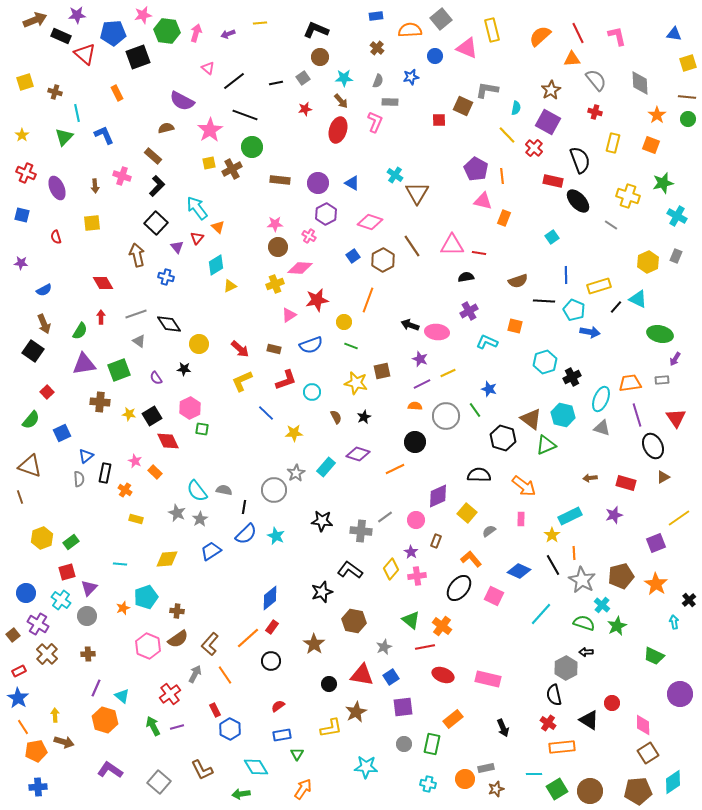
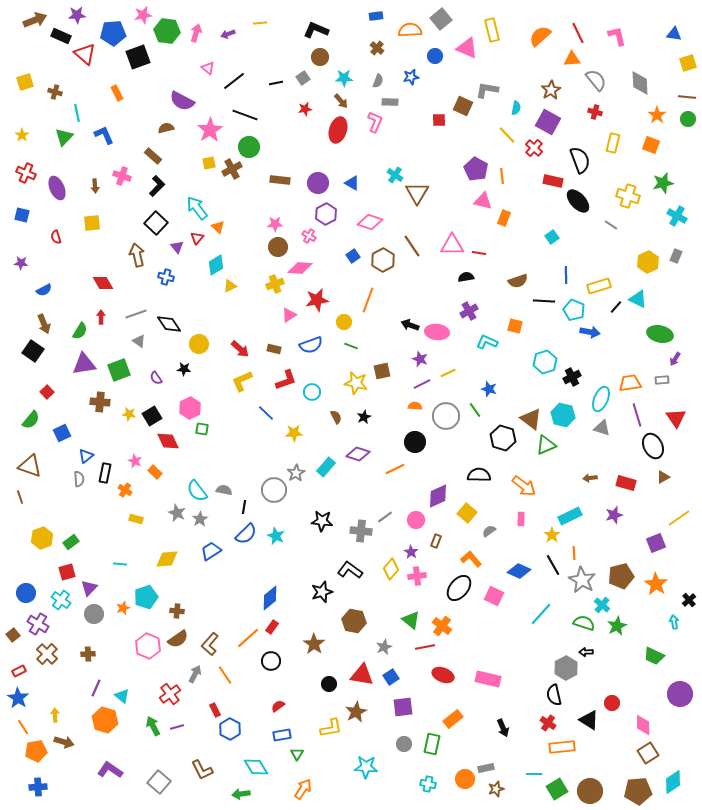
green circle at (252, 147): moved 3 px left
gray circle at (87, 616): moved 7 px right, 2 px up
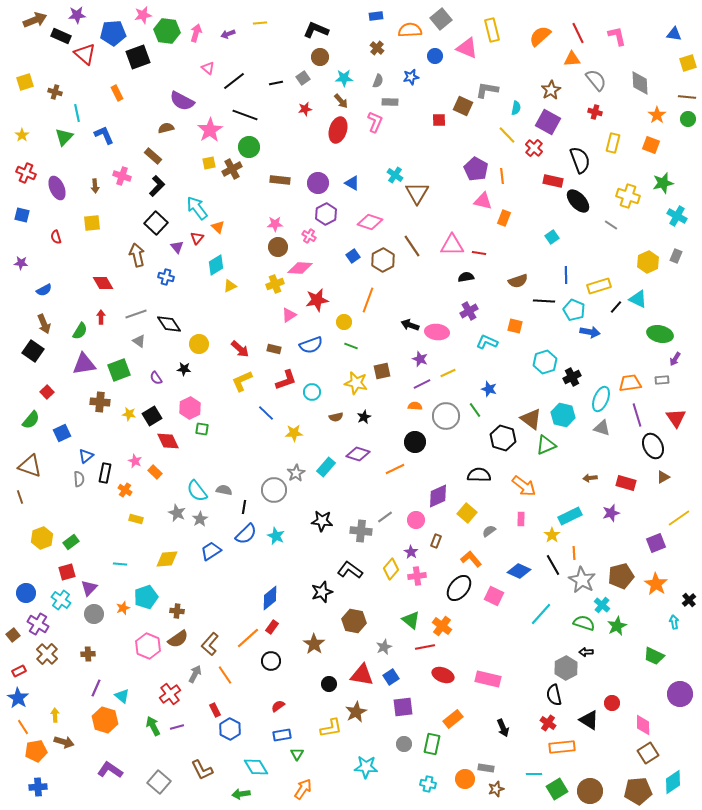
brown semicircle at (336, 417): rotated 104 degrees clockwise
purple star at (614, 515): moved 3 px left, 2 px up
gray rectangle at (486, 768): rotated 21 degrees clockwise
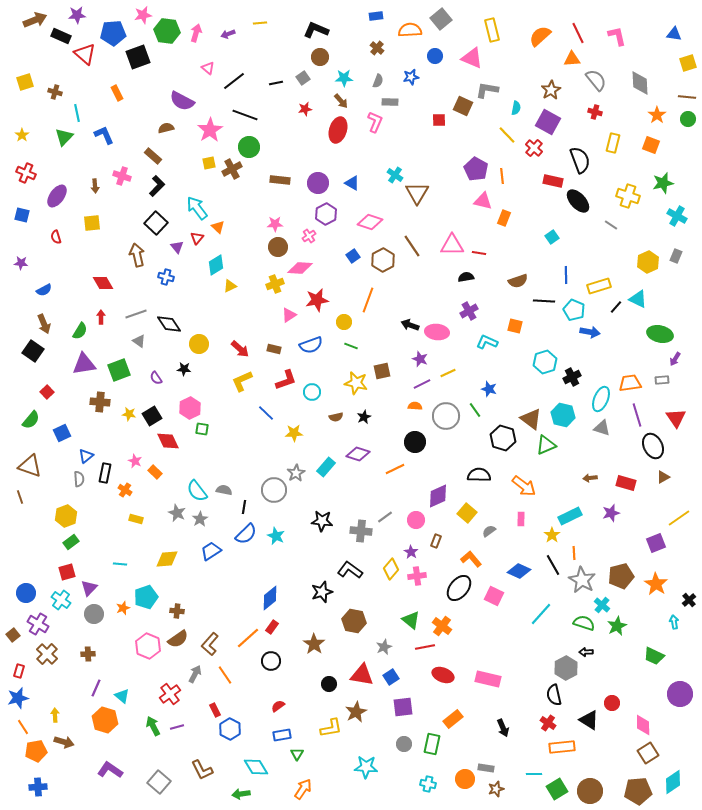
pink triangle at (467, 48): moved 5 px right, 10 px down
purple ellipse at (57, 188): moved 8 px down; rotated 60 degrees clockwise
pink cross at (309, 236): rotated 24 degrees clockwise
yellow hexagon at (42, 538): moved 24 px right, 22 px up
red rectangle at (19, 671): rotated 48 degrees counterclockwise
blue star at (18, 698): rotated 25 degrees clockwise
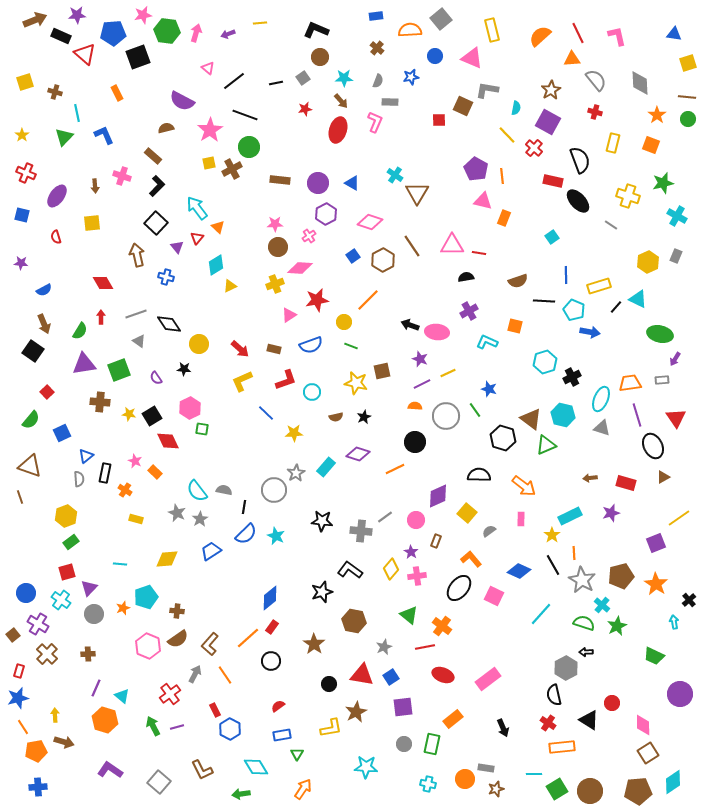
orange line at (368, 300): rotated 25 degrees clockwise
green triangle at (411, 620): moved 2 px left, 5 px up
pink rectangle at (488, 679): rotated 50 degrees counterclockwise
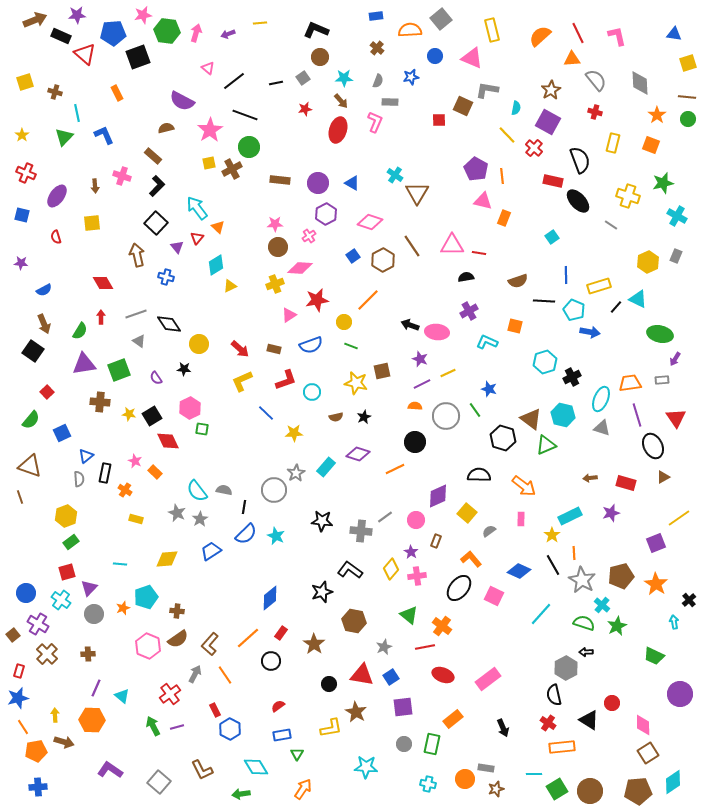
red rectangle at (272, 627): moved 9 px right, 6 px down
brown star at (356, 712): rotated 15 degrees counterclockwise
orange hexagon at (105, 720): moved 13 px left; rotated 15 degrees counterclockwise
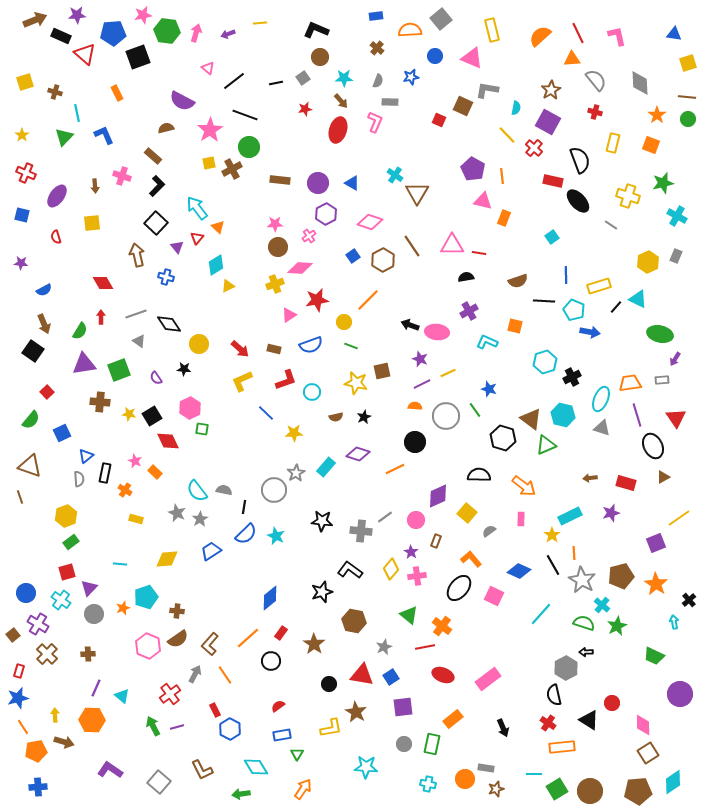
red square at (439, 120): rotated 24 degrees clockwise
purple pentagon at (476, 169): moved 3 px left
yellow triangle at (230, 286): moved 2 px left
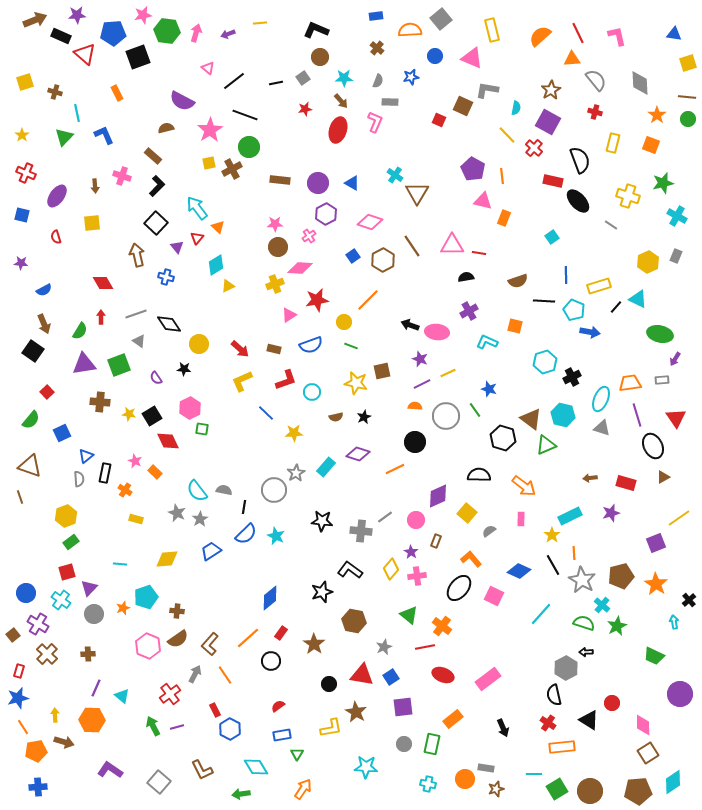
green square at (119, 370): moved 5 px up
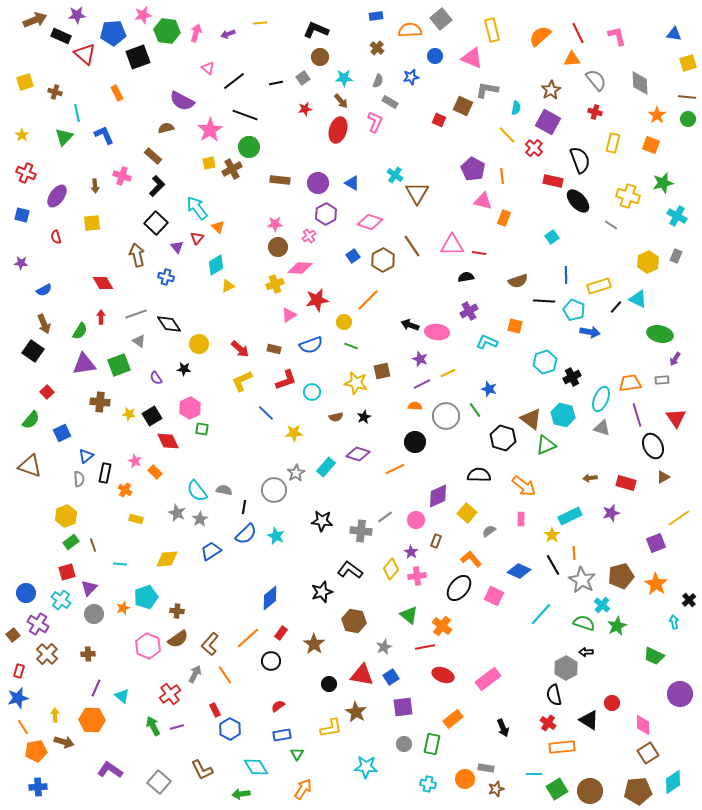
gray rectangle at (390, 102): rotated 28 degrees clockwise
brown line at (20, 497): moved 73 px right, 48 px down
